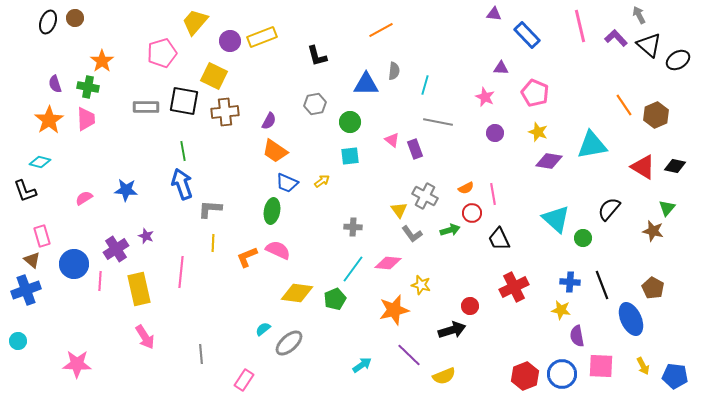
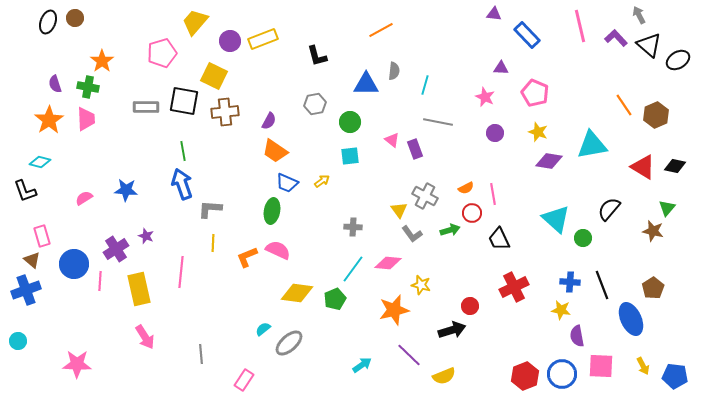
yellow rectangle at (262, 37): moved 1 px right, 2 px down
brown pentagon at (653, 288): rotated 10 degrees clockwise
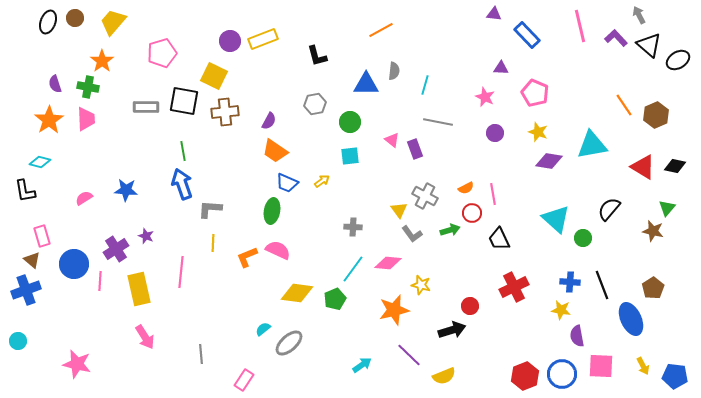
yellow trapezoid at (195, 22): moved 82 px left
black L-shape at (25, 191): rotated 10 degrees clockwise
pink star at (77, 364): rotated 12 degrees clockwise
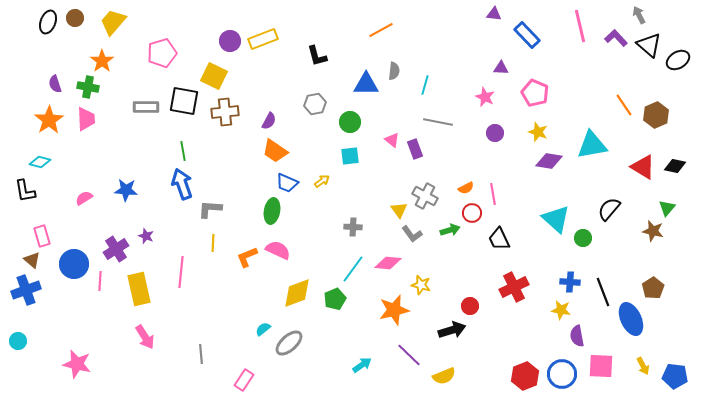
black line at (602, 285): moved 1 px right, 7 px down
yellow diamond at (297, 293): rotated 28 degrees counterclockwise
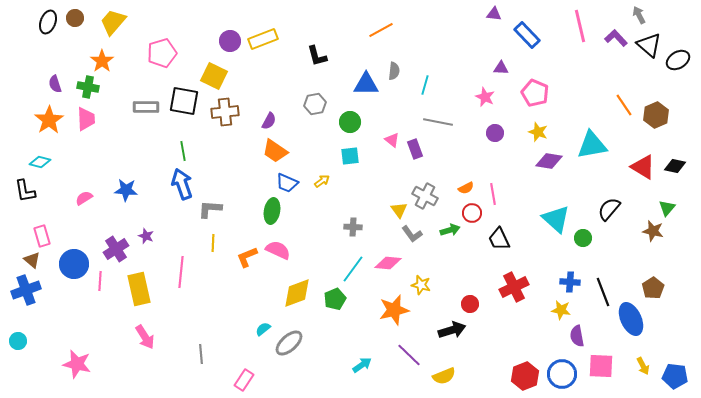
red circle at (470, 306): moved 2 px up
